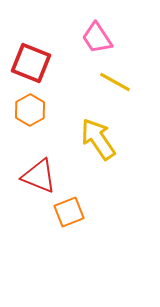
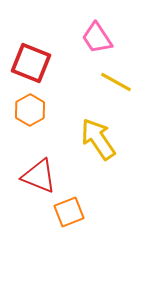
yellow line: moved 1 px right
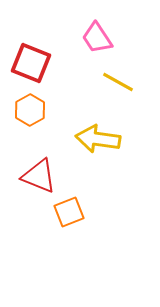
yellow line: moved 2 px right
yellow arrow: rotated 48 degrees counterclockwise
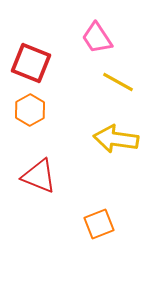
yellow arrow: moved 18 px right
orange square: moved 30 px right, 12 px down
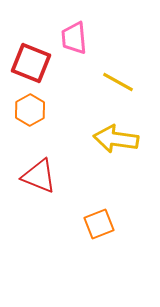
pink trapezoid: moved 23 px left; rotated 28 degrees clockwise
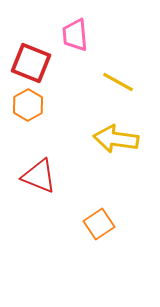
pink trapezoid: moved 1 px right, 3 px up
orange hexagon: moved 2 px left, 5 px up
orange square: rotated 12 degrees counterclockwise
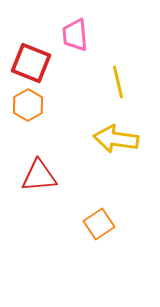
yellow line: rotated 48 degrees clockwise
red triangle: rotated 27 degrees counterclockwise
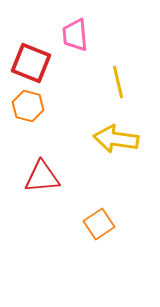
orange hexagon: moved 1 px down; rotated 16 degrees counterclockwise
red triangle: moved 3 px right, 1 px down
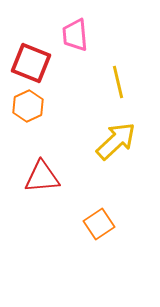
orange hexagon: rotated 20 degrees clockwise
yellow arrow: moved 2 px down; rotated 129 degrees clockwise
